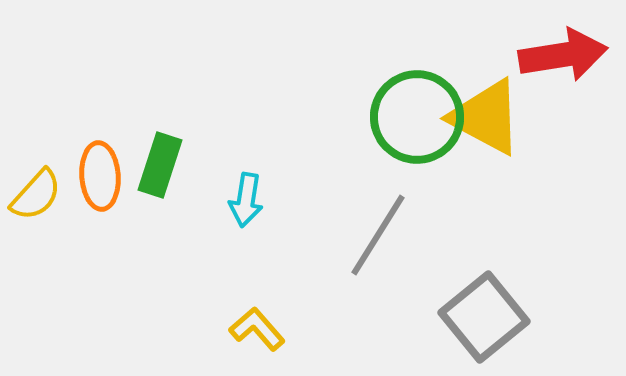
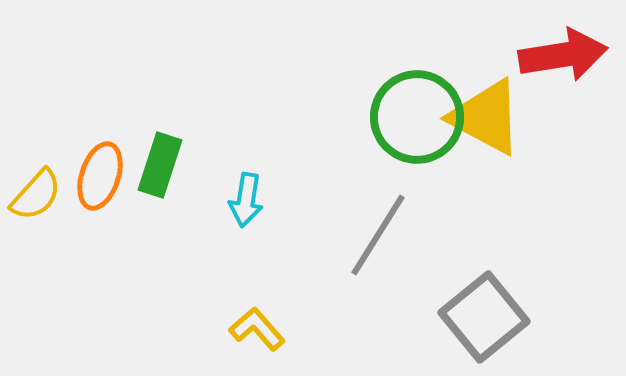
orange ellipse: rotated 22 degrees clockwise
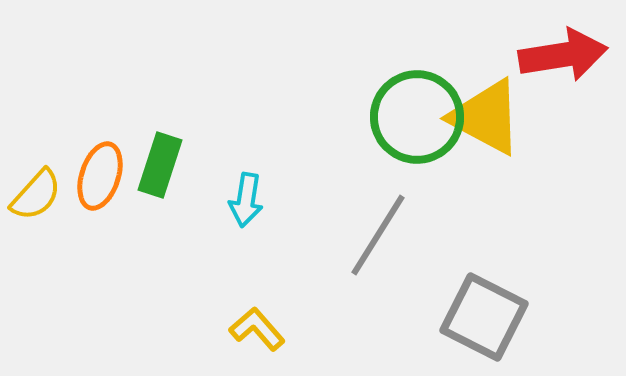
gray square: rotated 24 degrees counterclockwise
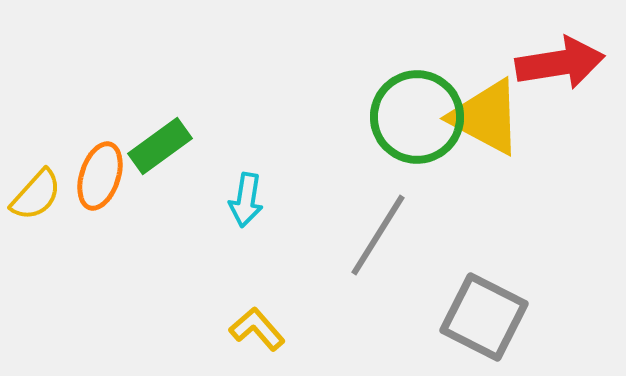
red arrow: moved 3 px left, 8 px down
green rectangle: moved 19 px up; rotated 36 degrees clockwise
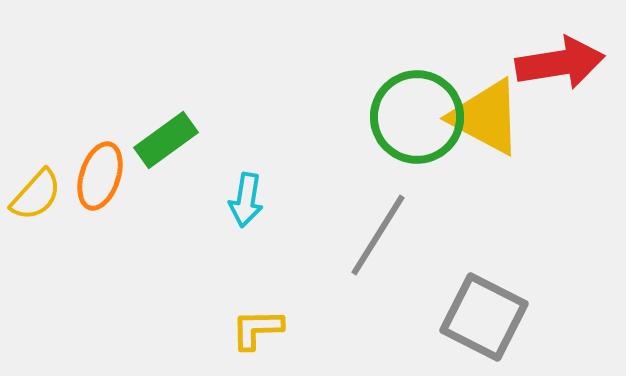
green rectangle: moved 6 px right, 6 px up
yellow L-shape: rotated 50 degrees counterclockwise
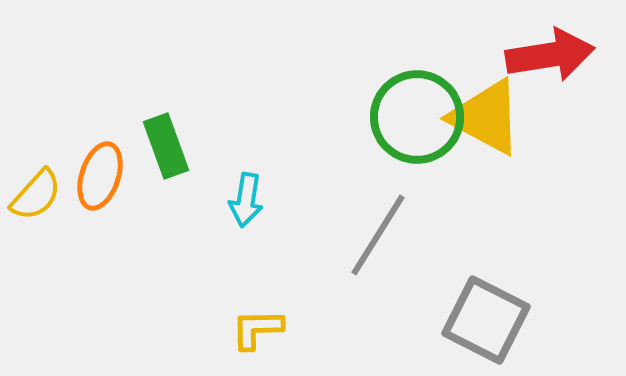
red arrow: moved 10 px left, 8 px up
green rectangle: moved 6 px down; rotated 74 degrees counterclockwise
gray square: moved 2 px right, 3 px down
